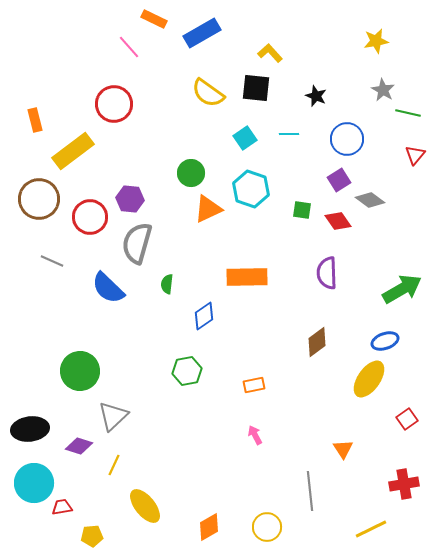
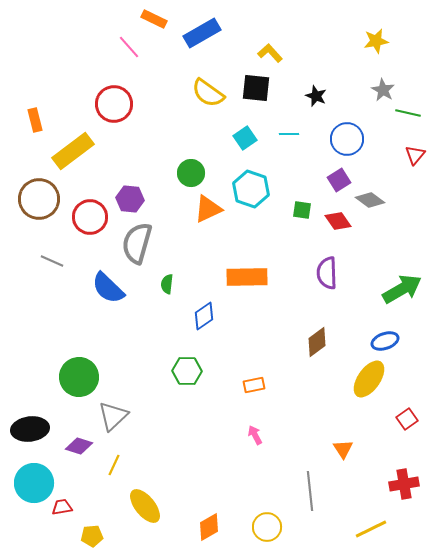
green circle at (80, 371): moved 1 px left, 6 px down
green hexagon at (187, 371): rotated 12 degrees clockwise
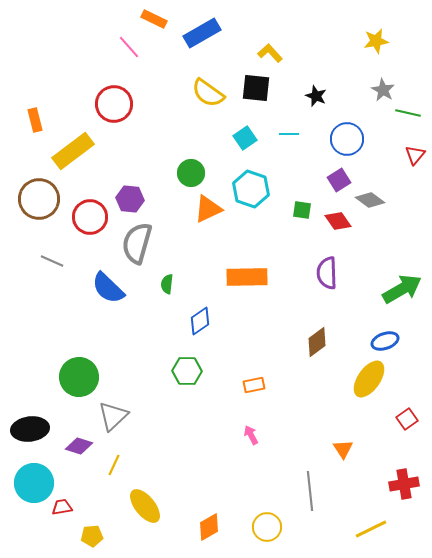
blue diamond at (204, 316): moved 4 px left, 5 px down
pink arrow at (255, 435): moved 4 px left
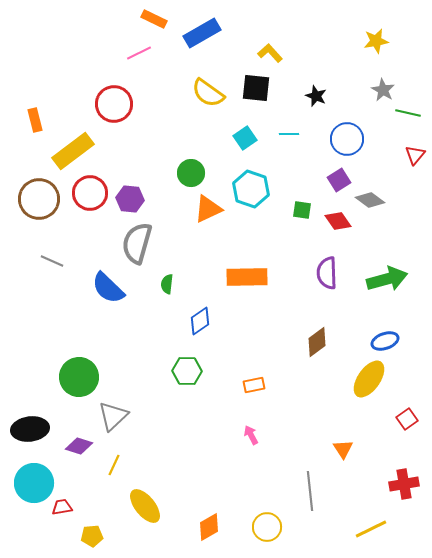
pink line at (129, 47): moved 10 px right, 6 px down; rotated 75 degrees counterclockwise
red circle at (90, 217): moved 24 px up
green arrow at (402, 289): moved 15 px left, 10 px up; rotated 15 degrees clockwise
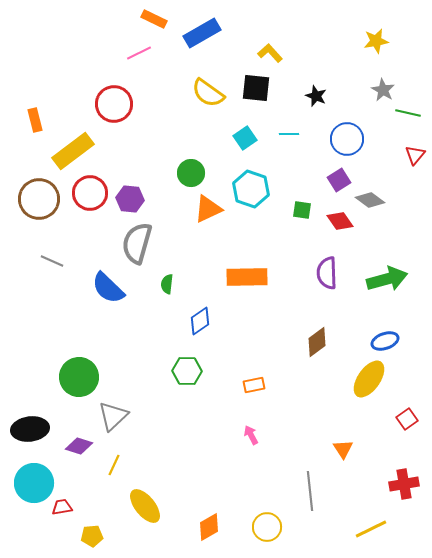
red diamond at (338, 221): moved 2 px right
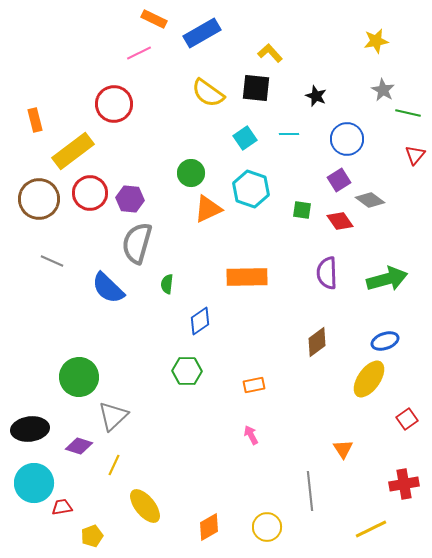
yellow pentagon at (92, 536): rotated 15 degrees counterclockwise
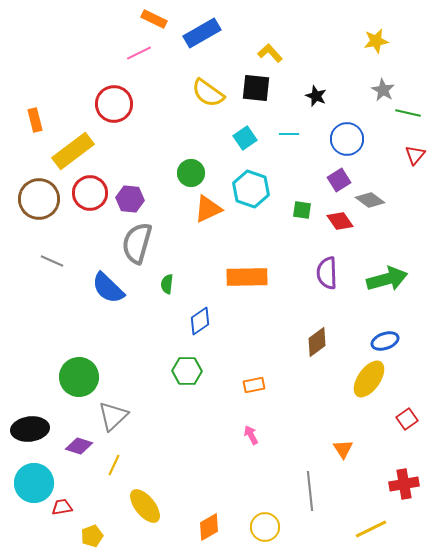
yellow circle at (267, 527): moved 2 px left
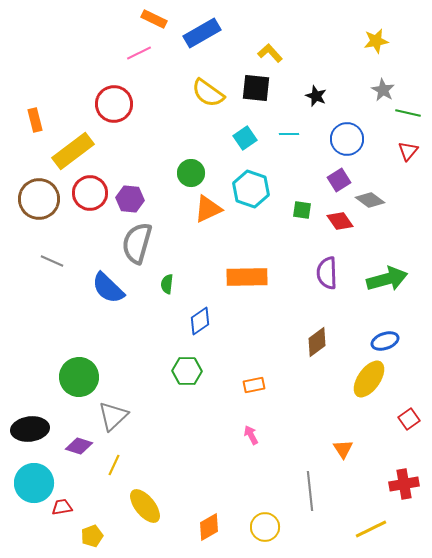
red triangle at (415, 155): moved 7 px left, 4 px up
red square at (407, 419): moved 2 px right
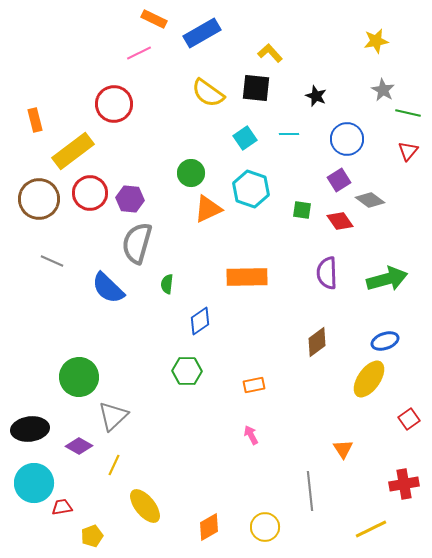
purple diamond at (79, 446): rotated 12 degrees clockwise
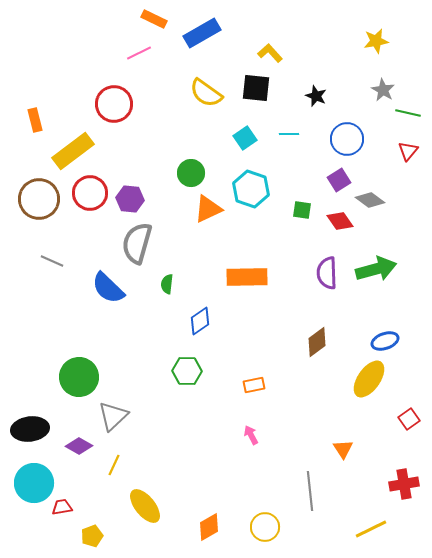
yellow semicircle at (208, 93): moved 2 px left
green arrow at (387, 279): moved 11 px left, 10 px up
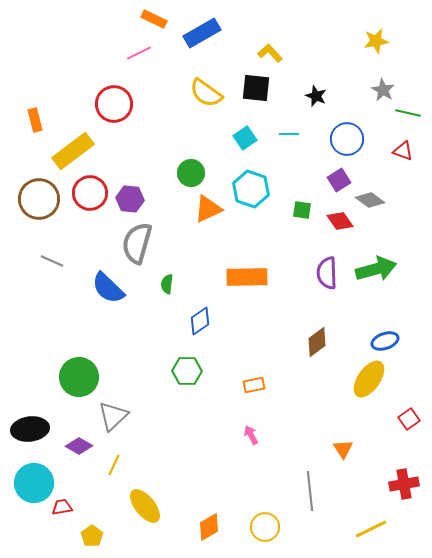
red triangle at (408, 151): moved 5 px left; rotated 50 degrees counterclockwise
yellow pentagon at (92, 536): rotated 15 degrees counterclockwise
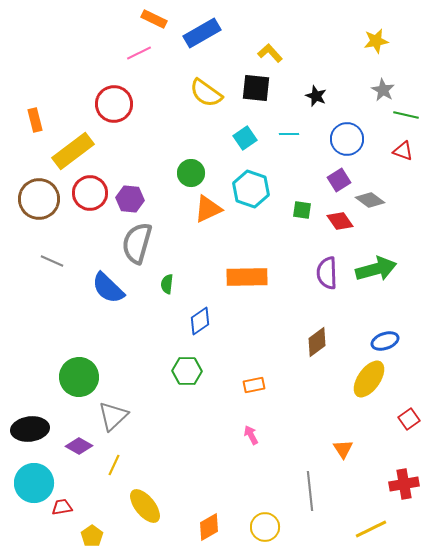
green line at (408, 113): moved 2 px left, 2 px down
